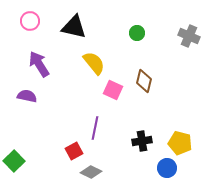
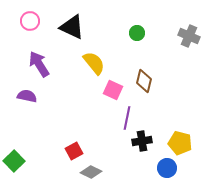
black triangle: moved 2 px left; rotated 12 degrees clockwise
purple line: moved 32 px right, 10 px up
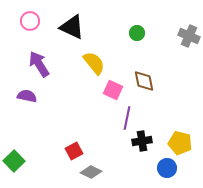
brown diamond: rotated 25 degrees counterclockwise
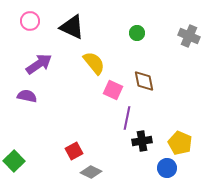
purple arrow: rotated 88 degrees clockwise
yellow pentagon: rotated 10 degrees clockwise
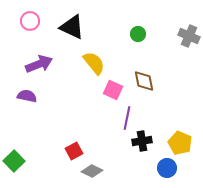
green circle: moved 1 px right, 1 px down
purple arrow: rotated 12 degrees clockwise
gray diamond: moved 1 px right, 1 px up
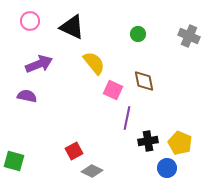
black cross: moved 6 px right
green square: rotated 30 degrees counterclockwise
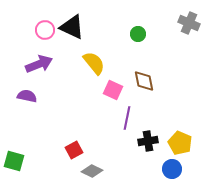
pink circle: moved 15 px right, 9 px down
gray cross: moved 13 px up
red square: moved 1 px up
blue circle: moved 5 px right, 1 px down
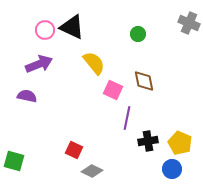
red square: rotated 36 degrees counterclockwise
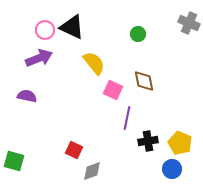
purple arrow: moved 6 px up
gray diamond: rotated 45 degrees counterclockwise
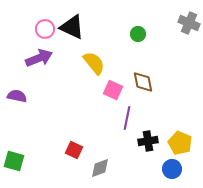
pink circle: moved 1 px up
brown diamond: moved 1 px left, 1 px down
purple semicircle: moved 10 px left
gray diamond: moved 8 px right, 3 px up
